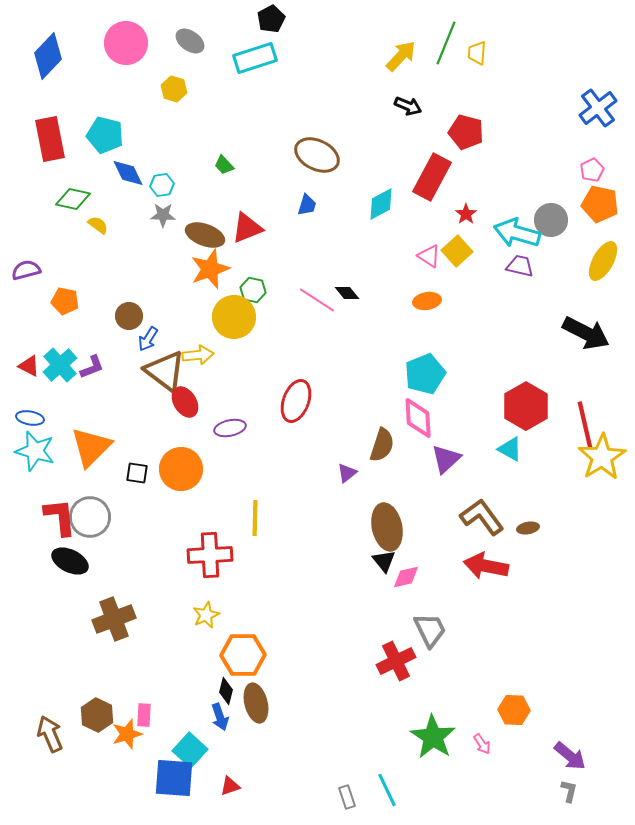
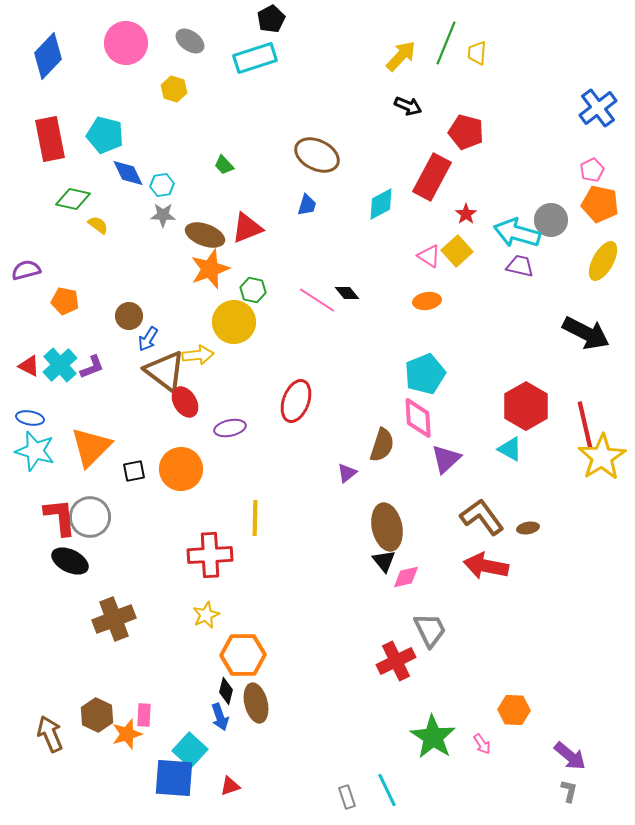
yellow circle at (234, 317): moved 5 px down
black square at (137, 473): moved 3 px left, 2 px up; rotated 20 degrees counterclockwise
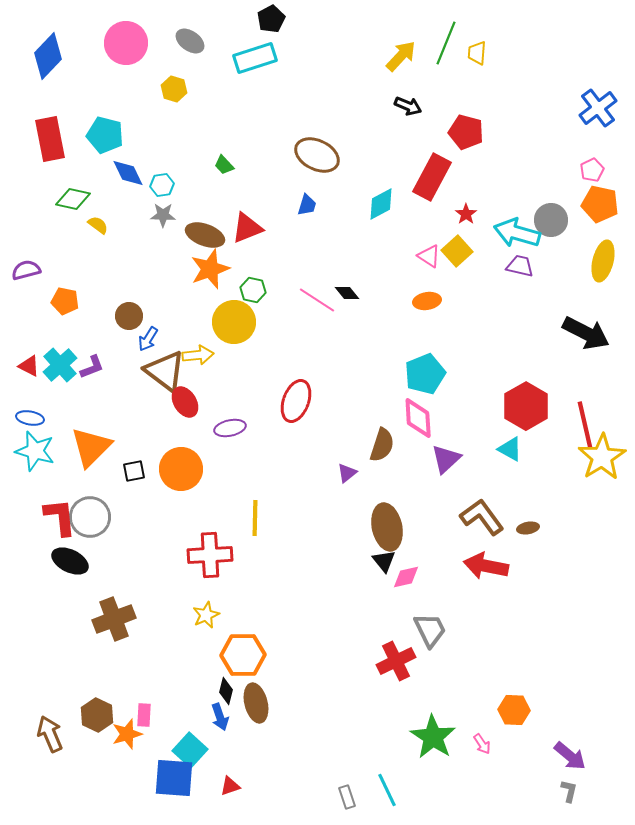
yellow ellipse at (603, 261): rotated 15 degrees counterclockwise
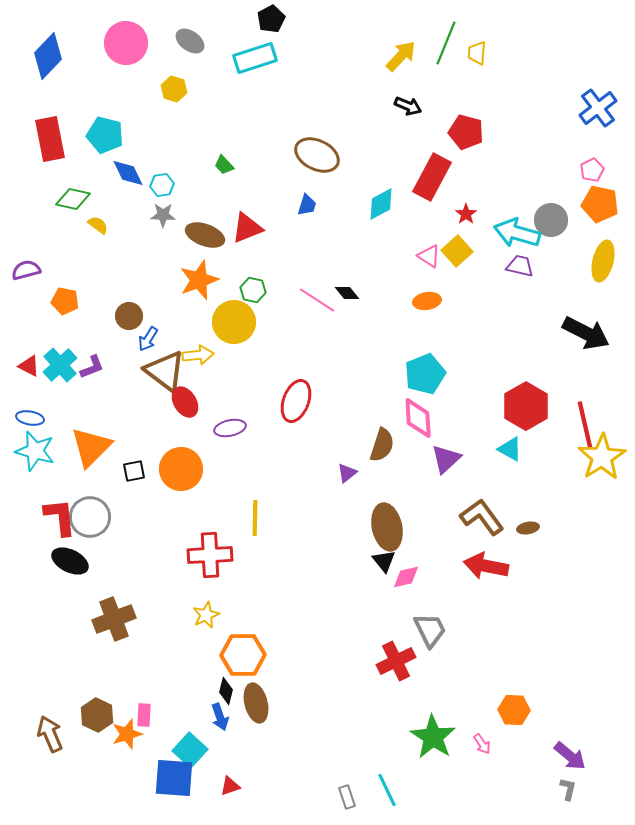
orange star at (210, 269): moved 11 px left, 11 px down
gray L-shape at (569, 791): moved 1 px left, 2 px up
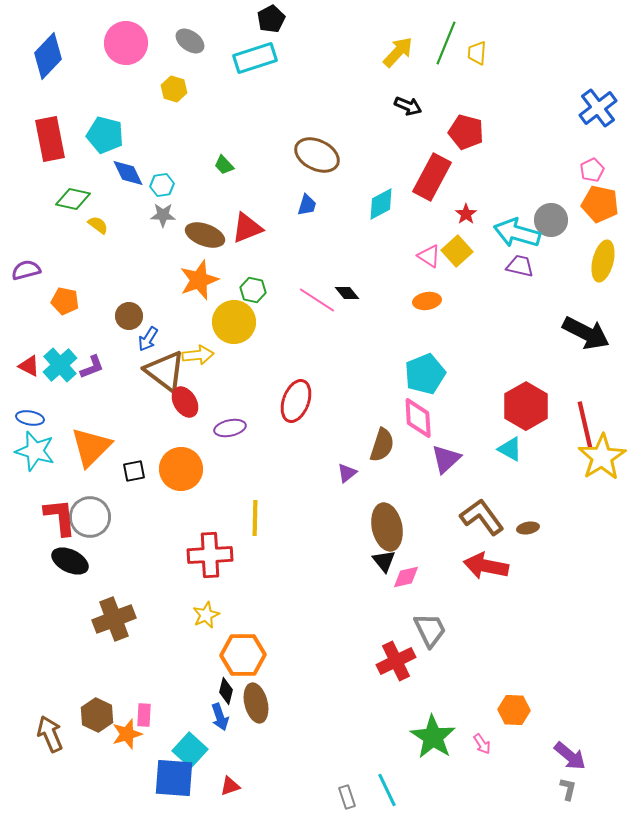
yellow arrow at (401, 56): moved 3 px left, 4 px up
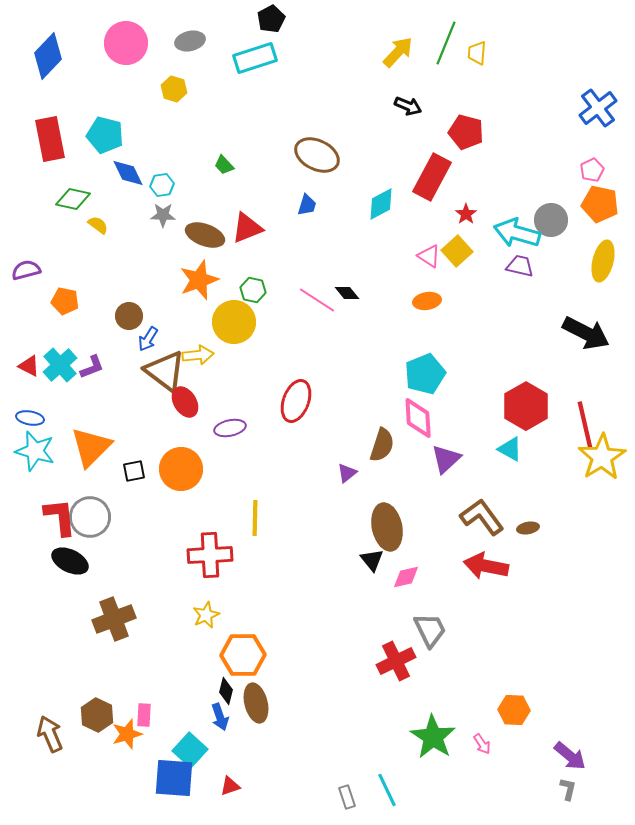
gray ellipse at (190, 41): rotated 48 degrees counterclockwise
black triangle at (384, 561): moved 12 px left, 1 px up
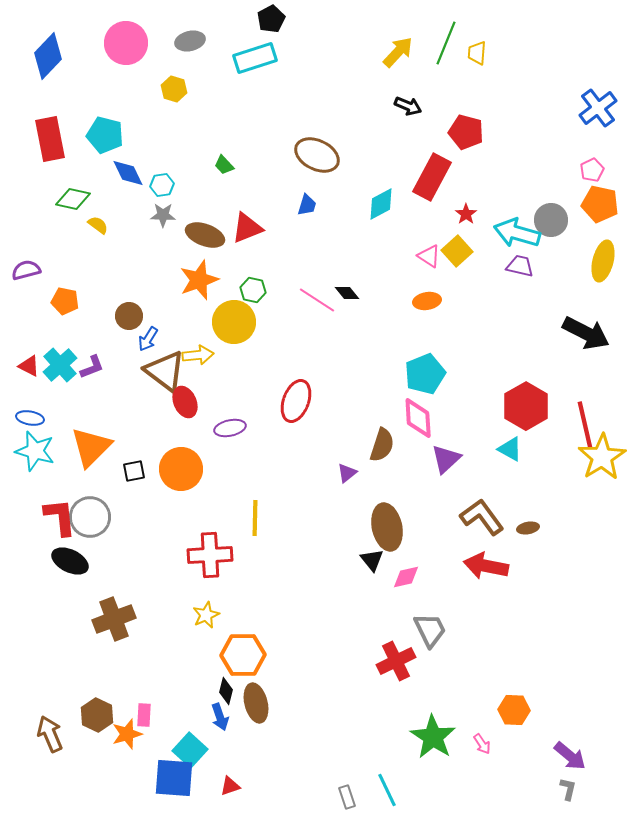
red ellipse at (185, 402): rotated 8 degrees clockwise
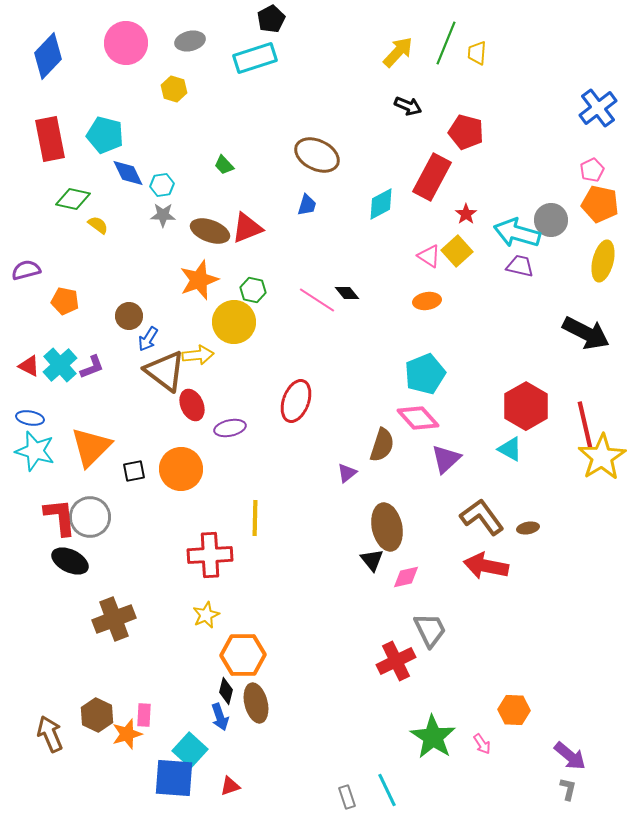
brown ellipse at (205, 235): moved 5 px right, 4 px up
red ellipse at (185, 402): moved 7 px right, 3 px down
pink diamond at (418, 418): rotated 39 degrees counterclockwise
